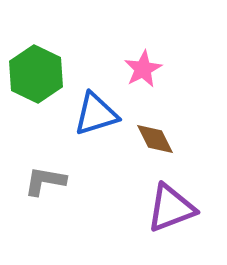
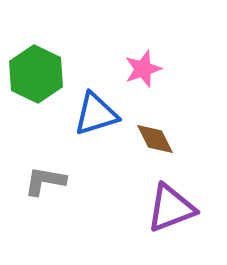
pink star: rotated 9 degrees clockwise
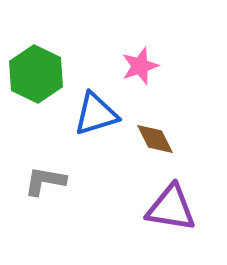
pink star: moved 3 px left, 3 px up
purple triangle: rotated 30 degrees clockwise
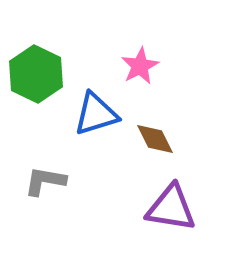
pink star: rotated 9 degrees counterclockwise
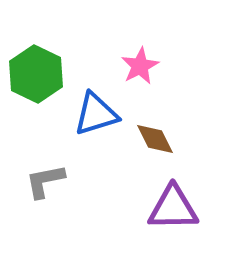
gray L-shape: rotated 21 degrees counterclockwise
purple triangle: moved 2 px right; rotated 10 degrees counterclockwise
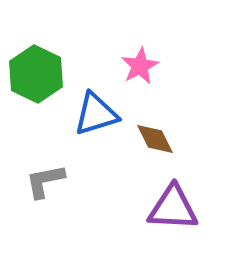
purple triangle: rotated 4 degrees clockwise
